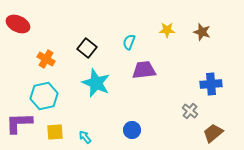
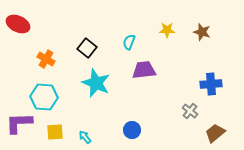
cyan hexagon: moved 1 px down; rotated 16 degrees clockwise
brown trapezoid: moved 2 px right
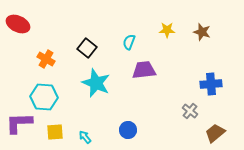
blue circle: moved 4 px left
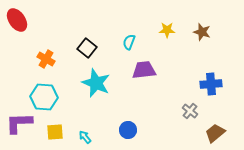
red ellipse: moved 1 px left, 4 px up; rotated 30 degrees clockwise
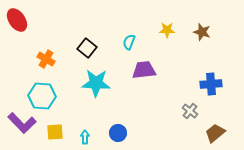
cyan star: rotated 20 degrees counterclockwise
cyan hexagon: moved 2 px left, 1 px up
purple L-shape: moved 3 px right; rotated 132 degrees counterclockwise
blue circle: moved 10 px left, 3 px down
cyan arrow: rotated 40 degrees clockwise
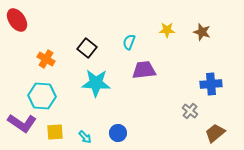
purple L-shape: rotated 12 degrees counterclockwise
cyan arrow: rotated 136 degrees clockwise
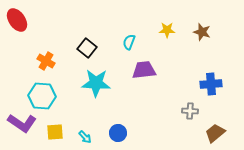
orange cross: moved 2 px down
gray cross: rotated 35 degrees counterclockwise
